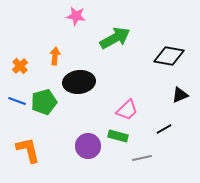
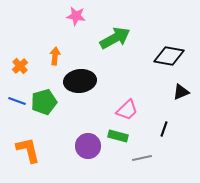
black ellipse: moved 1 px right, 1 px up
black triangle: moved 1 px right, 3 px up
black line: rotated 42 degrees counterclockwise
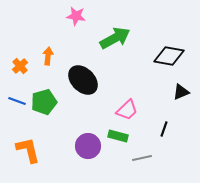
orange arrow: moved 7 px left
black ellipse: moved 3 px right, 1 px up; rotated 52 degrees clockwise
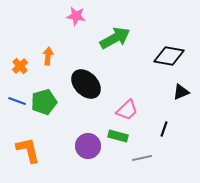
black ellipse: moved 3 px right, 4 px down
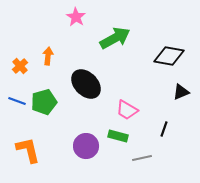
pink star: moved 1 px down; rotated 24 degrees clockwise
pink trapezoid: rotated 75 degrees clockwise
purple circle: moved 2 px left
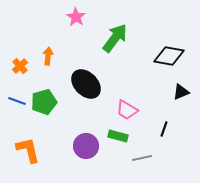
green arrow: rotated 24 degrees counterclockwise
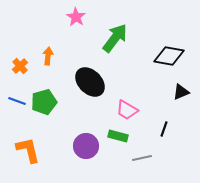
black ellipse: moved 4 px right, 2 px up
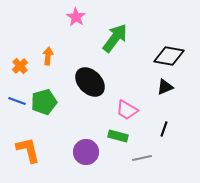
black triangle: moved 16 px left, 5 px up
purple circle: moved 6 px down
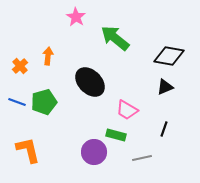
green arrow: rotated 88 degrees counterclockwise
blue line: moved 1 px down
green rectangle: moved 2 px left, 1 px up
purple circle: moved 8 px right
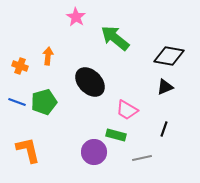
orange cross: rotated 28 degrees counterclockwise
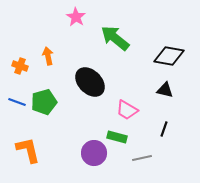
orange arrow: rotated 18 degrees counterclockwise
black triangle: moved 3 px down; rotated 36 degrees clockwise
green rectangle: moved 1 px right, 2 px down
purple circle: moved 1 px down
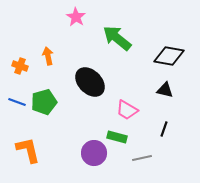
green arrow: moved 2 px right
